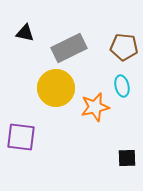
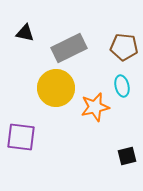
black square: moved 2 px up; rotated 12 degrees counterclockwise
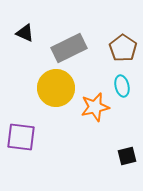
black triangle: rotated 12 degrees clockwise
brown pentagon: moved 1 px left, 1 px down; rotated 28 degrees clockwise
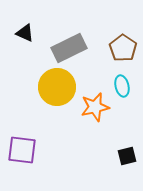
yellow circle: moved 1 px right, 1 px up
purple square: moved 1 px right, 13 px down
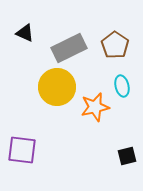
brown pentagon: moved 8 px left, 3 px up
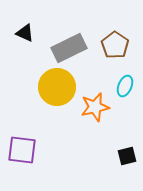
cyan ellipse: moved 3 px right; rotated 35 degrees clockwise
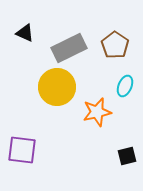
orange star: moved 2 px right, 5 px down
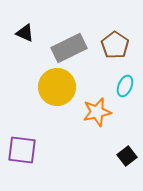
black square: rotated 24 degrees counterclockwise
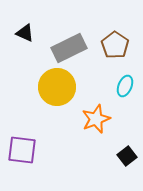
orange star: moved 1 px left, 7 px down; rotated 8 degrees counterclockwise
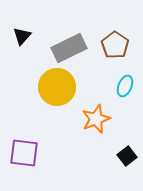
black triangle: moved 3 px left, 3 px down; rotated 48 degrees clockwise
purple square: moved 2 px right, 3 px down
